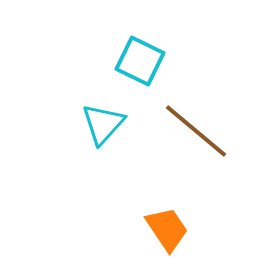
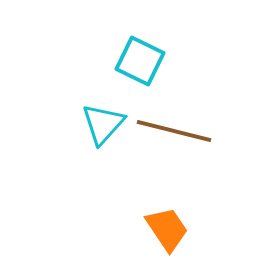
brown line: moved 22 px left; rotated 26 degrees counterclockwise
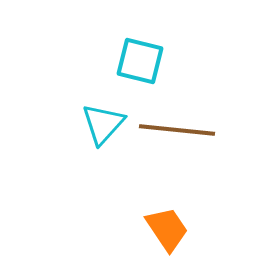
cyan square: rotated 12 degrees counterclockwise
brown line: moved 3 px right, 1 px up; rotated 8 degrees counterclockwise
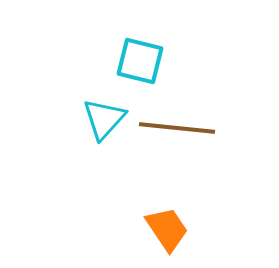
cyan triangle: moved 1 px right, 5 px up
brown line: moved 2 px up
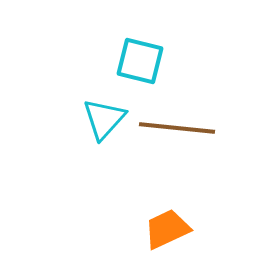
orange trapezoid: rotated 81 degrees counterclockwise
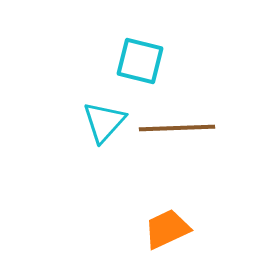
cyan triangle: moved 3 px down
brown line: rotated 8 degrees counterclockwise
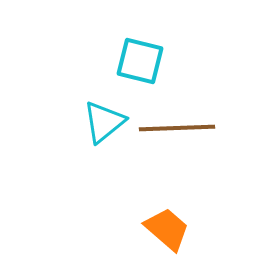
cyan triangle: rotated 9 degrees clockwise
orange trapezoid: rotated 66 degrees clockwise
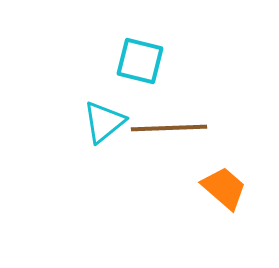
brown line: moved 8 px left
orange trapezoid: moved 57 px right, 41 px up
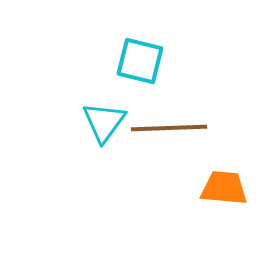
cyan triangle: rotated 15 degrees counterclockwise
orange trapezoid: rotated 36 degrees counterclockwise
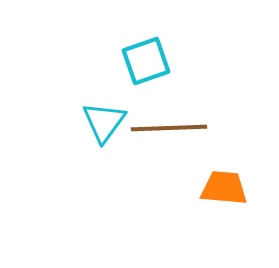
cyan square: moved 6 px right; rotated 33 degrees counterclockwise
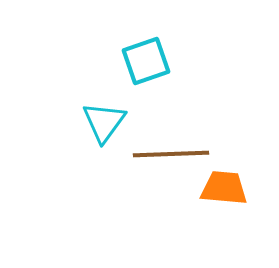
brown line: moved 2 px right, 26 px down
